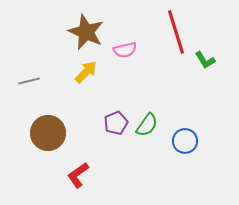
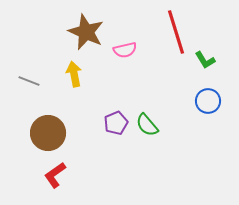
yellow arrow: moved 12 px left, 2 px down; rotated 55 degrees counterclockwise
gray line: rotated 35 degrees clockwise
green semicircle: rotated 105 degrees clockwise
blue circle: moved 23 px right, 40 px up
red L-shape: moved 23 px left
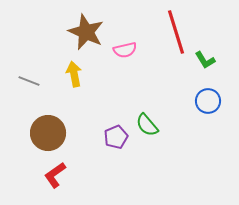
purple pentagon: moved 14 px down
